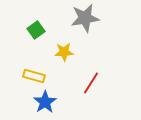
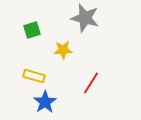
gray star: rotated 24 degrees clockwise
green square: moved 4 px left; rotated 18 degrees clockwise
yellow star: moved 1 px left, 2 px up
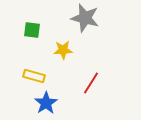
green square: rotated 24 degrees clockwise
blue star: moved 1 px right, 1 px down
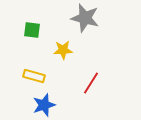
blue star: moved 2 px left, 2 px down; rotated 15 degrees clockwise
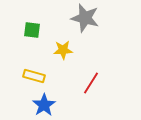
blue star: rotated 15 degrees counterclockwise
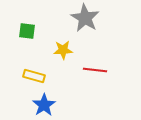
gray star: rotated 16 degrees clockwise
green square: moved 5 px left, 1 px down
red line: moved 4 px right, 13 px up; rotated 65 degrees clockwise
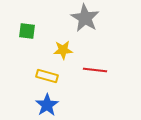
yellow rectangle: moved 13 px right
blue star: moved 3 px right
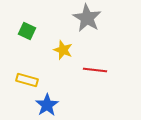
gray star: moved 2 px right
green square: rotated 18 degrees clockwise
yellow star: rotated 24 degrees clockwise
yellow rectangle: moved 20 px left, 4 px down
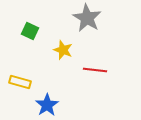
green square: moved 3 px right
yellow rectangle: moved 7 px left, 2 px down
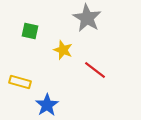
green square: rotated 12 degrees counterclockwise
red line: rotated 30 degrees clockwise
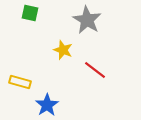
gray star: moved 2 px down
green square: moved 18 px up
